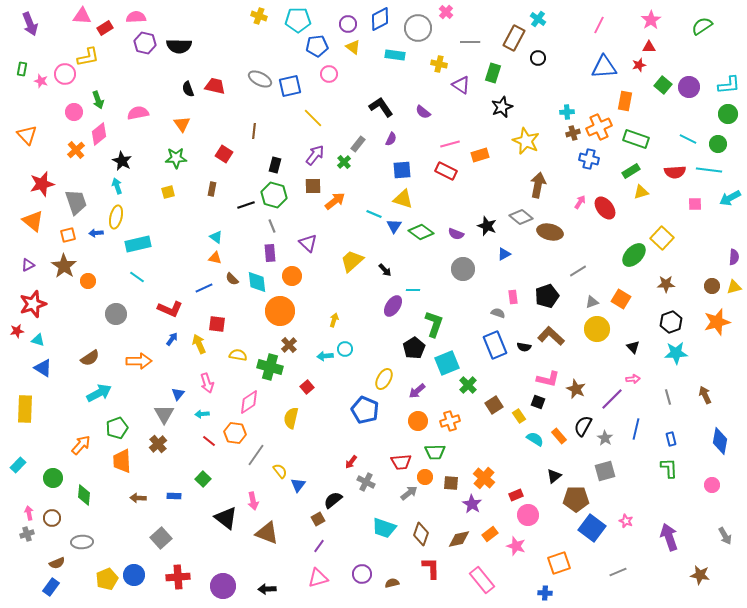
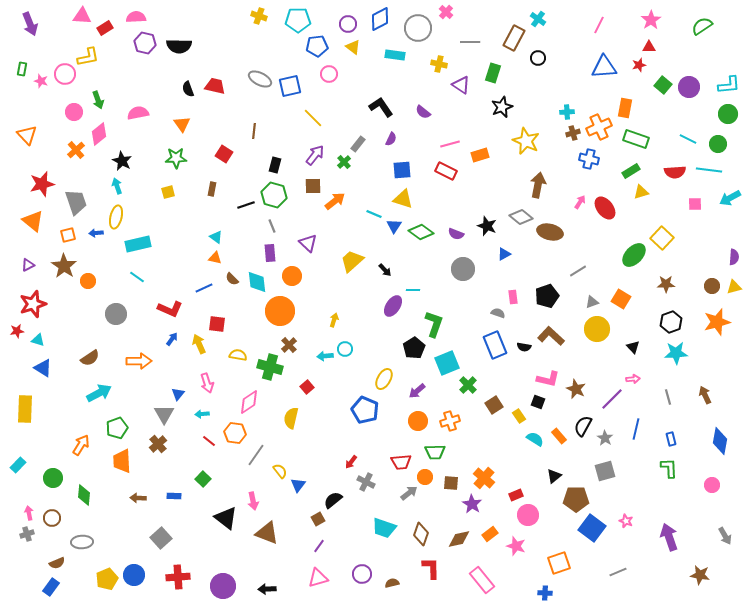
orange rectangle at (625, 101): moved 7 px down
orange arrow at (81, 445): rotated 10 degrees counterclockwise
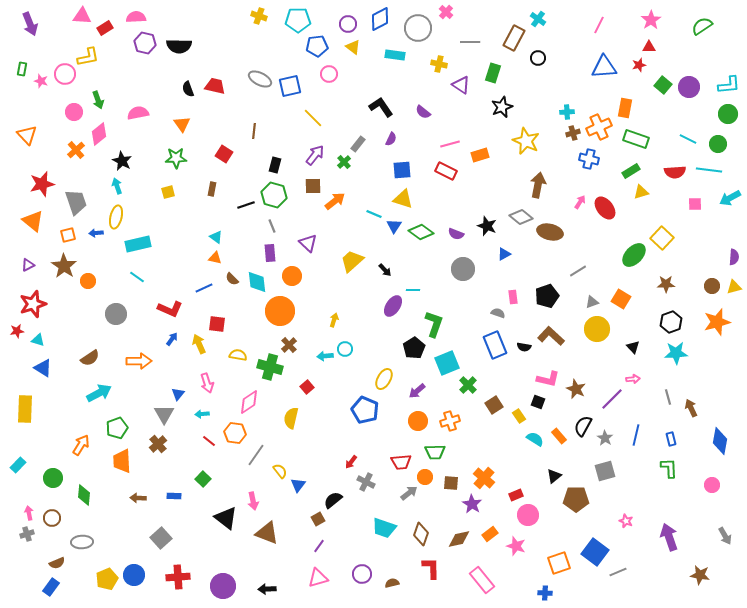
brown arrow at (705, 395): moved 14 px left, 13 px down
blue line at (636, 429): moved 6 px down
blue square at (592, 528): moved 3 px right, 24 px down
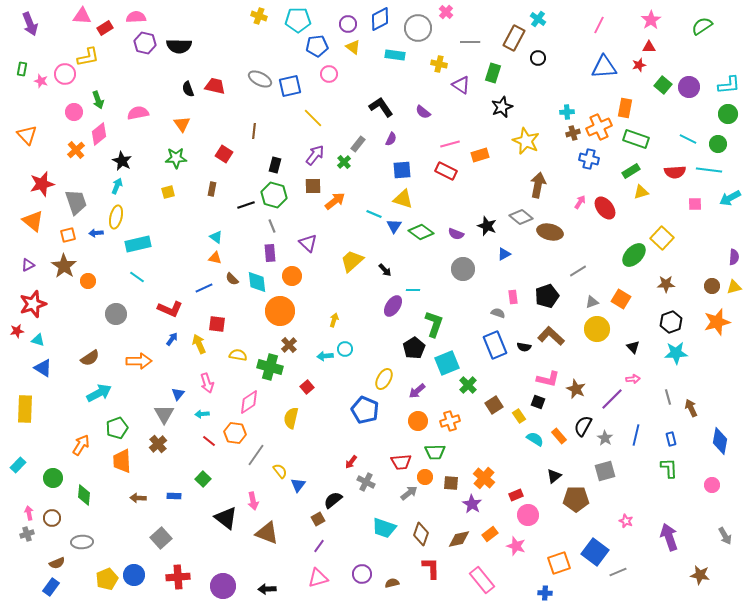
cyan arrow at (117, 186): rotated 42 degrees clockwise
